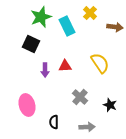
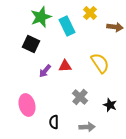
purple arrow: moved 1 px down; rotated 40 degrees clockwise
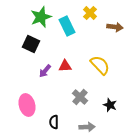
yellow semicircle: moved 2 px down; rotated 10 degrees counterclockwise
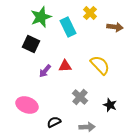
cyan rectangle: moved 1 px right, 1 px down
pink ellipse: rotated 55 degrees counterclockwise
black semicircle: rotated 64 degrees clockwise
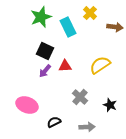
black square: moved 14 px right, 7 px down
yellow semicircle: rotated 80 degrees counterclockwise
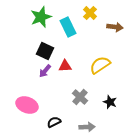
black star: moved 3 px up
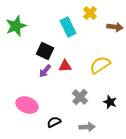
green star: moved 25 px left, 9 px down
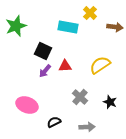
cyan rectangle: rotated 54 degrees counterclockwise
black square: moved 2 px left
